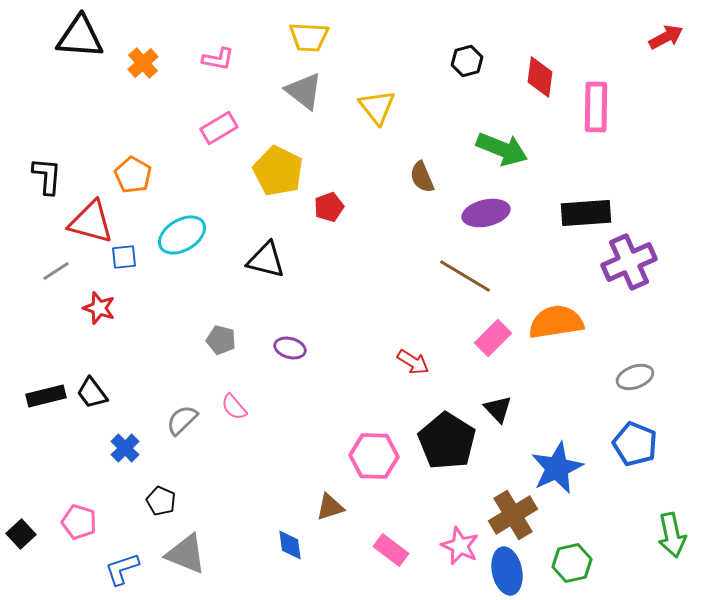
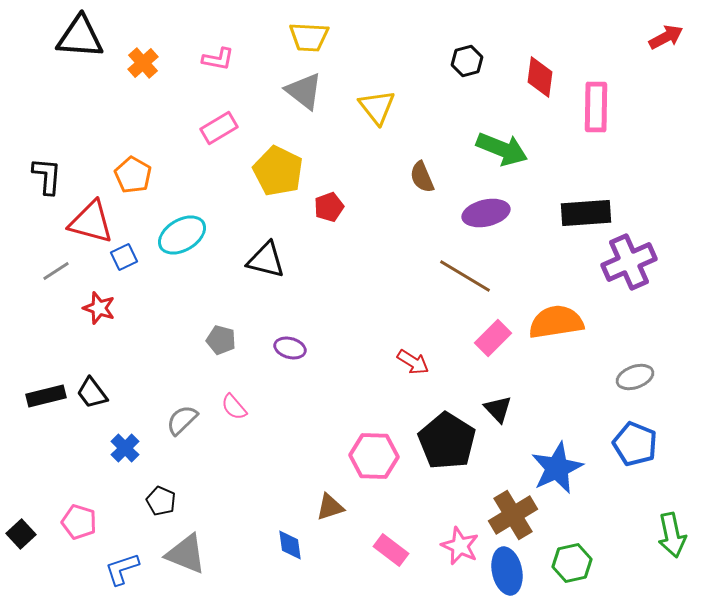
blue square at (124, 257): rotated 20 degrees counterclockwise
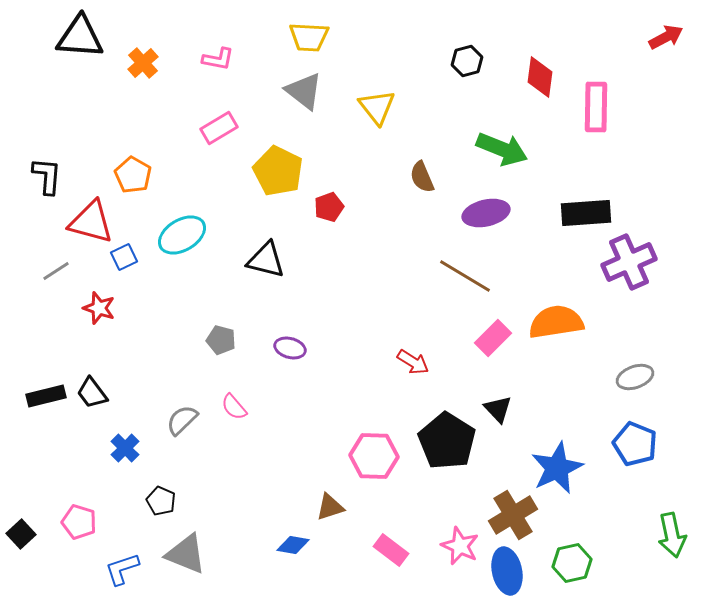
blue diamond at (290, 545): moved 3 px right; rotated 72 degrees counterclockwise
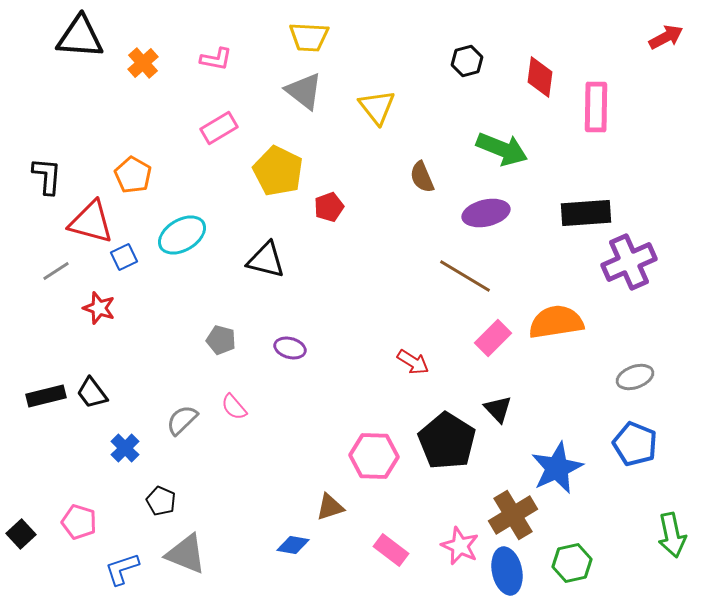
pink L-shape at (218, 59): moved 2 px left
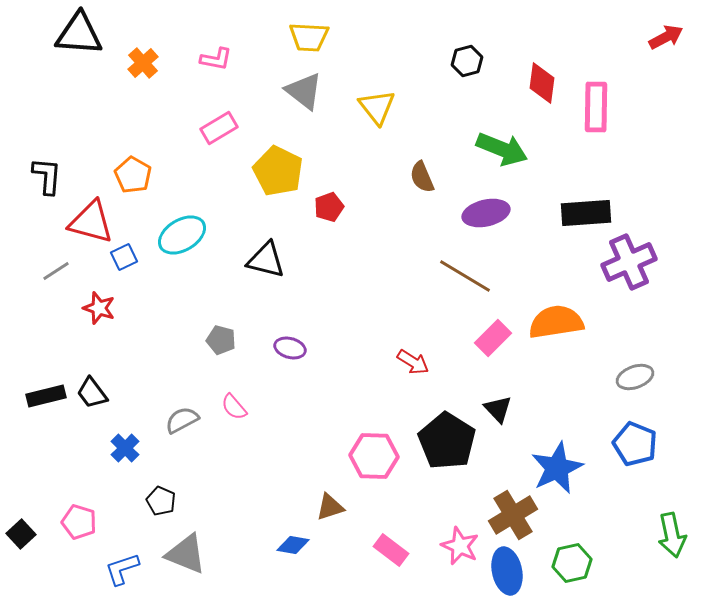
black triangle at (80, 37): moved 1 px left, 3 px up
red diamond at (540, 77): moved 2 px right, 6 px down
gray semicircle at (182, 420): rotated 16 degrees clockwise
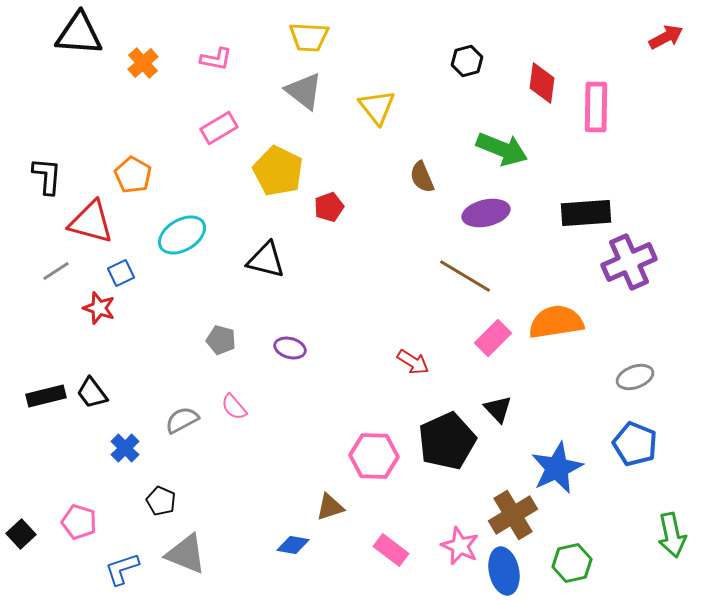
blue square at (124, 257): moved 3 px left, 16 px down
black pentagon at (447, 441): rotated 16 degrees clockwise
blue ellipse at (507, 571): moved 3 px left
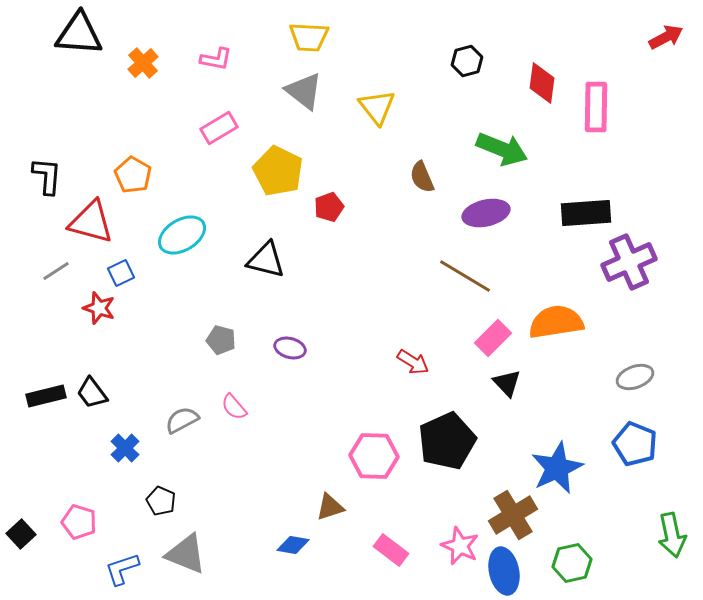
black triangle at (498, 409): moved 9 px right, 26 px up
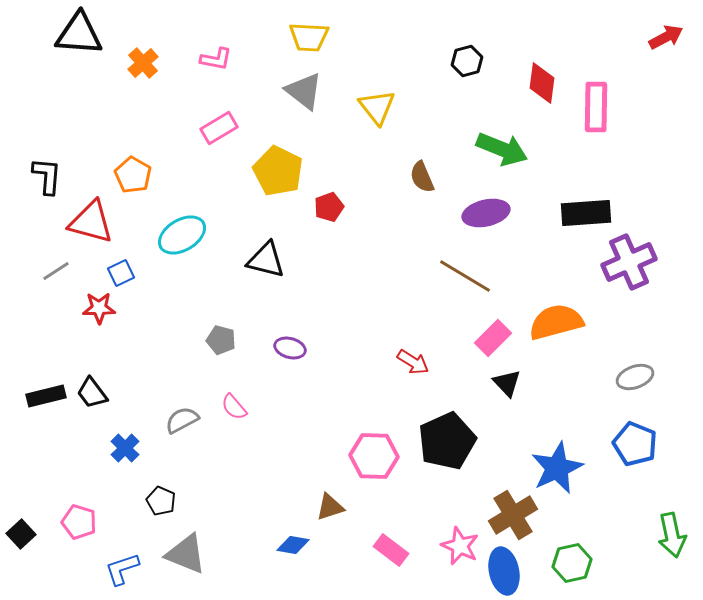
red star at (99, 308): rotated 20 degrees counterclockwise
orange semicircle at (556, 322): rotated 6 degrees counterclockwise
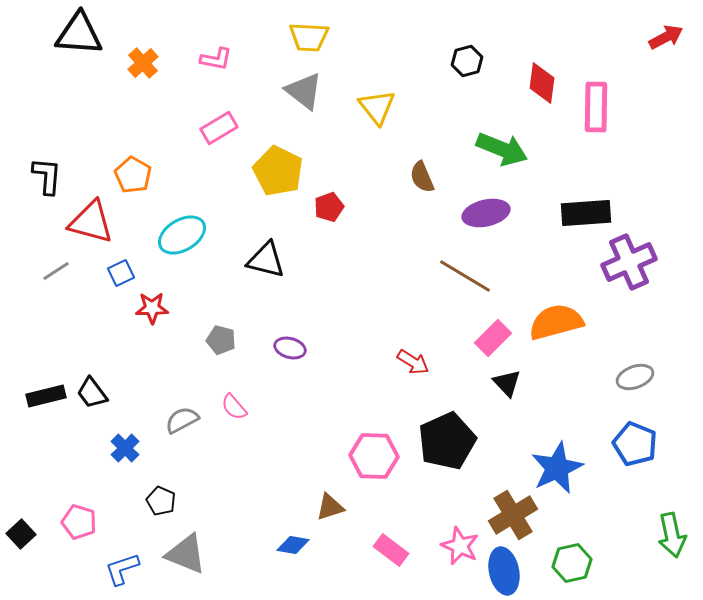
red star at (99, 308): moved 53 px right
